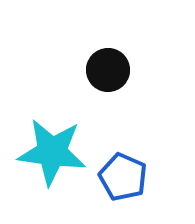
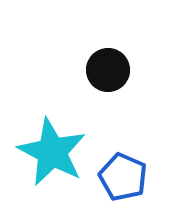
cyan star: rotated 20 degrees clockwise
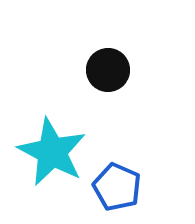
blue pentagon: moved 6 px left, 10 px down
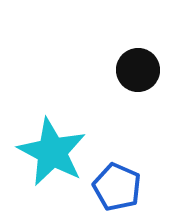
black circle: moved 30 px right
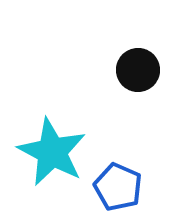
blue pentagon: moved 1 px right
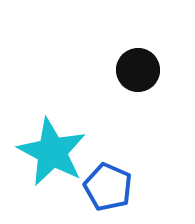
blue pentagon: moved 10 px left
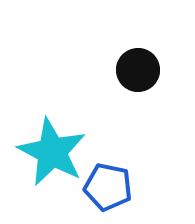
blue pentagon: rotated 12 degrees counterclockwise
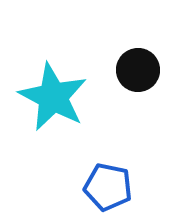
cyan star: moved 1 px right, 55 px up
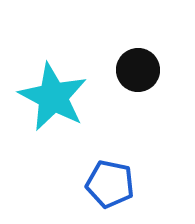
blue pentagon: moved 2 px right, 3 px up
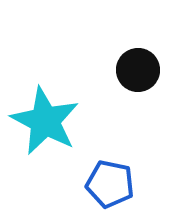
cyan star: moved 8 px left, 24 px down
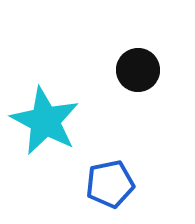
blue pentagon: rotated 24 degrees counterclockwise
